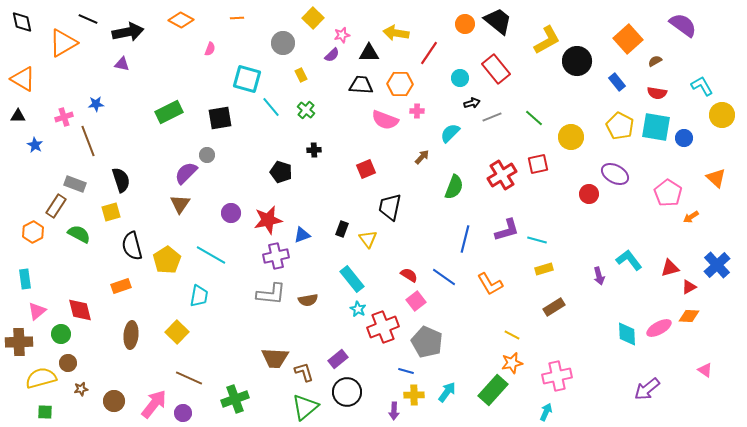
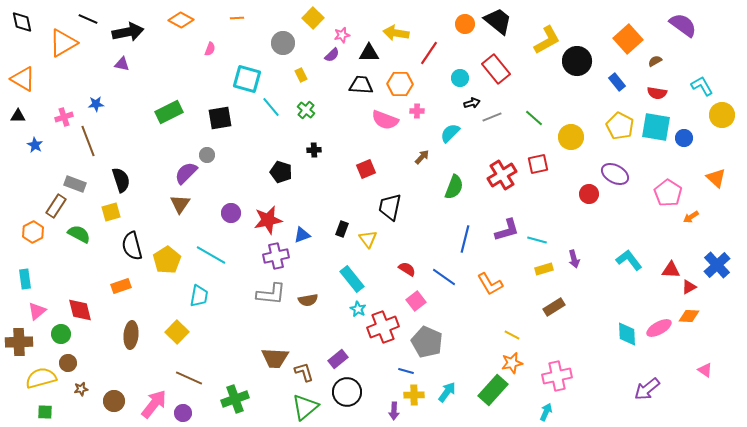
red triangle at (670, 268): moved 1 px right, 2 px down; rotated 18 degrees clockwise
red semicircle at (409, 275): moved 2 px left, 6 px up
purple arrow at (599, 276): moved 25 px left, 17 px up
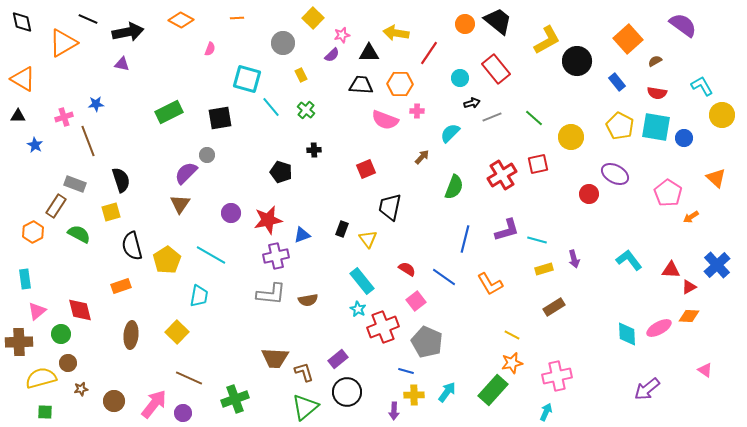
cyan rectangle at (352, 279): moved 10 px right, 2 px down
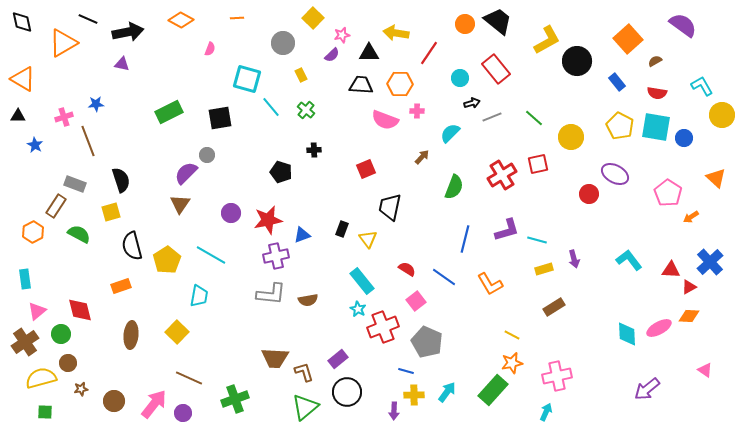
blue cross at (717, 265): moved 7 px left, 3 px up
brown cross at (19, 342): moved 6 px right; rotated 32 degrees counterclockwise
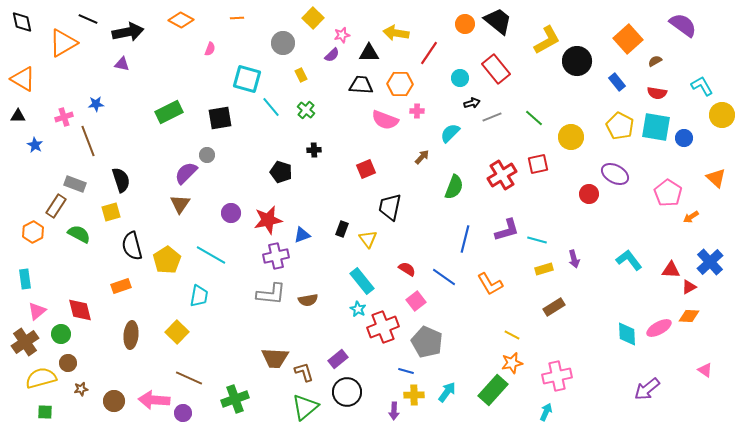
pink arrow at (154, 404): moved 4 px up; rotated 124 degrees counterclockwise
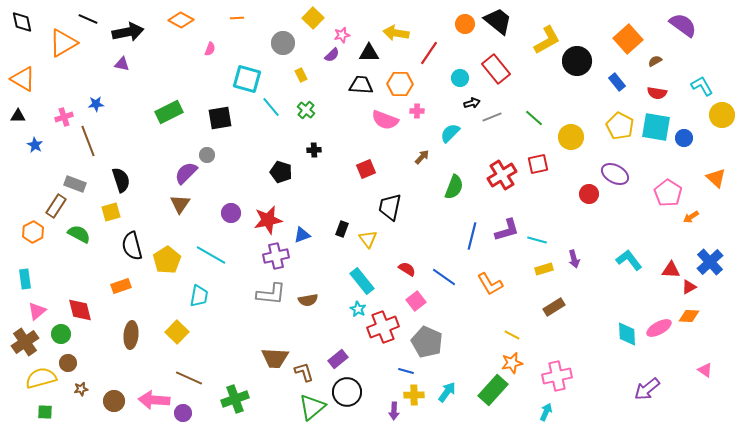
blue line at (465, 239): moved 7 px right, 3 px up
green triangle at (305, 407): moved 7 px right
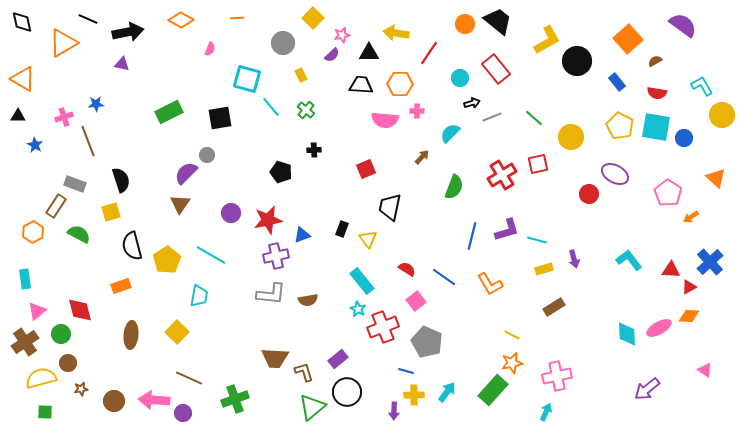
pink semicircle at (385, 120): rotated 16 degrees counterclockwise
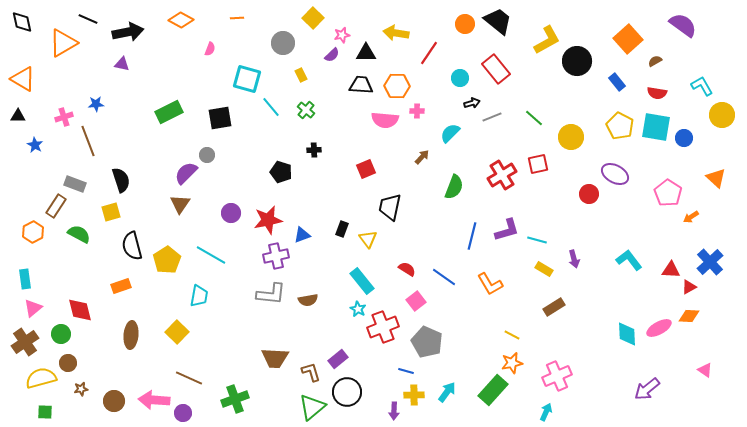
black triangle at (369, 53): moved 3 px left
orange hexagon at (400, 84): moved 3 px left, 2 px down
yellow rectangle at (544, 269): rotated 48 degrees clockwise
pink triangle at (37, 311): moved 4 px left, 3 px up
brown L-shape at (304, 372): moved 7 px right
pink cross at (557, 376): rotated 12 degrees counterclockwise
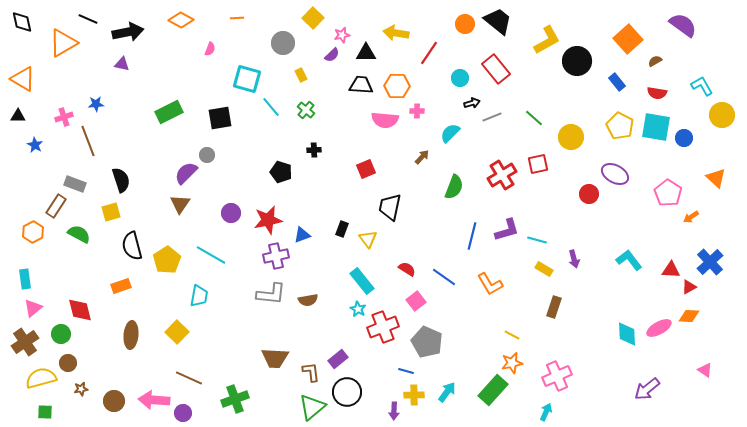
brown rectangle at (554, 307): rotated 40 degrees counterclockwise
brown L-shape at (311, 372): rotated 10 degrees clockwise
